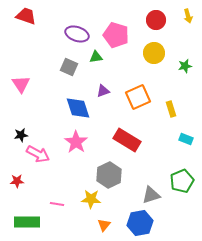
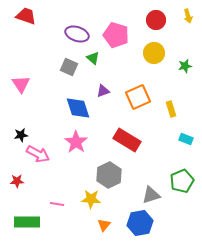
green triangle: moved 3 px left, 1 px down; rotated 48 degrees clockwise
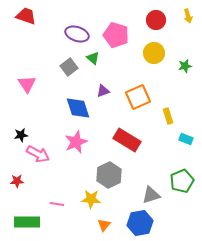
gray square: rotated 30 degrees clockwise
pink triangle: moved 6 px right
yellow rectangle: moved 3 px left, 7 px down
pink star: rotated 15 degrees clockwise
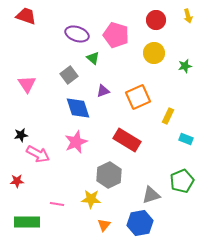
gray square: moved 8 px down
yellow rectangle: rotated 42 degrees clockwise
